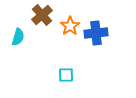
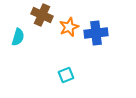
brown cross: rotated 25 degrees counterclockwise
orange star: moved 1 px left, 1 px down; rotated 12 degrees clockwise
cyan square: rotated 21 degrees counterclockwise
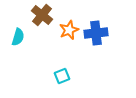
brown cross: rotated 15 degrees clockwise
orange star: moved 3 px down
cyan square: moved 4 px left, 1 px down
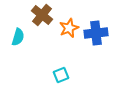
orange star: moved 2 px up
cyan square: moved 1 px left, 1 px up
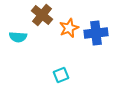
cyan semicircle: rotated 78 degrees clockwise
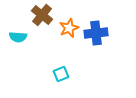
cyan square: moved 1 px up
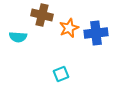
brown cross: rotated 25 degrees counterclockwise
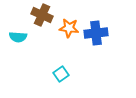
brown cross: rotated 10 degrees clockwise
orange star: rotated 30 degrees clockwise
cyan square: rotated 14 degrees counterclockwise
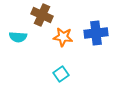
orange star: moved 6 px left, 9 px down
